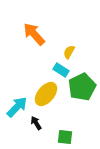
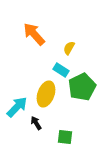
yellow semicircle: moved 4 px up
yellow ellipse: rotated 20 degrees counterclockwise
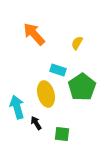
yellow semicircle: moved 8 px right, 5 px up
cyan rectangle: moved 3 px left; rotated 14 degrees counterclockwise
green pentagon: rotated 8 degrees counterclockwise
yellow ellipse: rotated 35 degrees counterclockwise
cyan arrow: rotated 60 degrees counterclockwise
green square: moved 3 px left, 3 px up
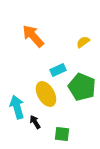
orange arrow: moved 1 px left, 2 px down
yellow semicircle: moved 6 px right, 1 px up; rotated 24 degrees clockwise
cyan rectangle: rotated 42 degrees counterclockwise
green pentagon: rotated 16 degrees counterclockwise
yellow ellipse: rotated 15 degrees counterclockwise
black arrow: moved 1 px left, 1 px up
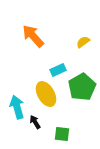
green pentagon: rotated 20 degrees clockwise
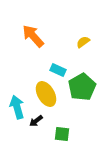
cyan rectangle: rotated 49 degrees clockwise
black arrow: moved 1 px right, 1 px up; rotated 96 degrees counterclockwise
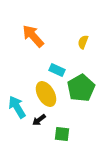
yellow semicircle: rotated 32 degrees counterclockwise
cyan rectangle: moved 1 px left
green pentagon: moved 1 px left, 1 px down
cyan arrow: rotated 15 degrees counterclockwise
black arrow: moved 3 px right, 1 px up
